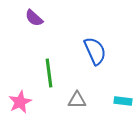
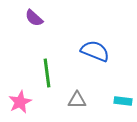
blue semicircle: rotated 44 degrees counterclockwise
green line: moved 2 px left
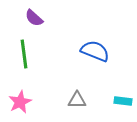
green line: moved 23 px left, 19 px up
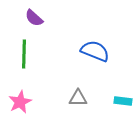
green line: rotated 8 degrees clockwise
gray triangle: moved 1 px right, 2 px up
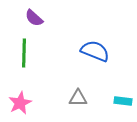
green line: moved 1 px up
pink star: moved 1 px down
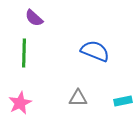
cyan rectangle: rotated 18 degrees counterclockwise
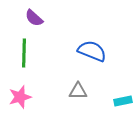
blue semicircle: moved 3 px left
gray triangle: moved 7 px up
pink star: moved 6 px up; rotated 10 degrees clockwise
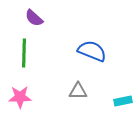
pink star: rotated 15 degrees clockwise
